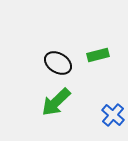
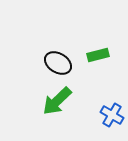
green arrow: moved 1 px right, 1 px up
blue cross: moved 1 px left; rotated 10 degrees counterclockwise
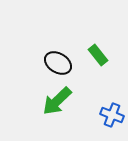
green rectangle: rotated 65 degrees clockwise
blue cross: rotated 10 degrees counterclockwise
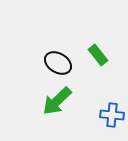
blue cross: rotated 15 degrees counterclockwise
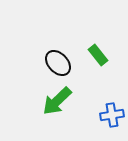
black ellipse: rotated 16 degrees clockwise
blue cross: rotated 15 degrees counterclockwise
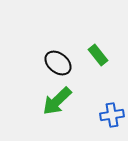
black ellipse: rotated 8 degrees counterclockwise
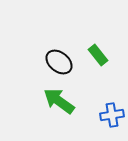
black ellipse: moved 1 px right, 1 px up
green arrow: moved 2 px right; rotated 80 degrees clockwise
